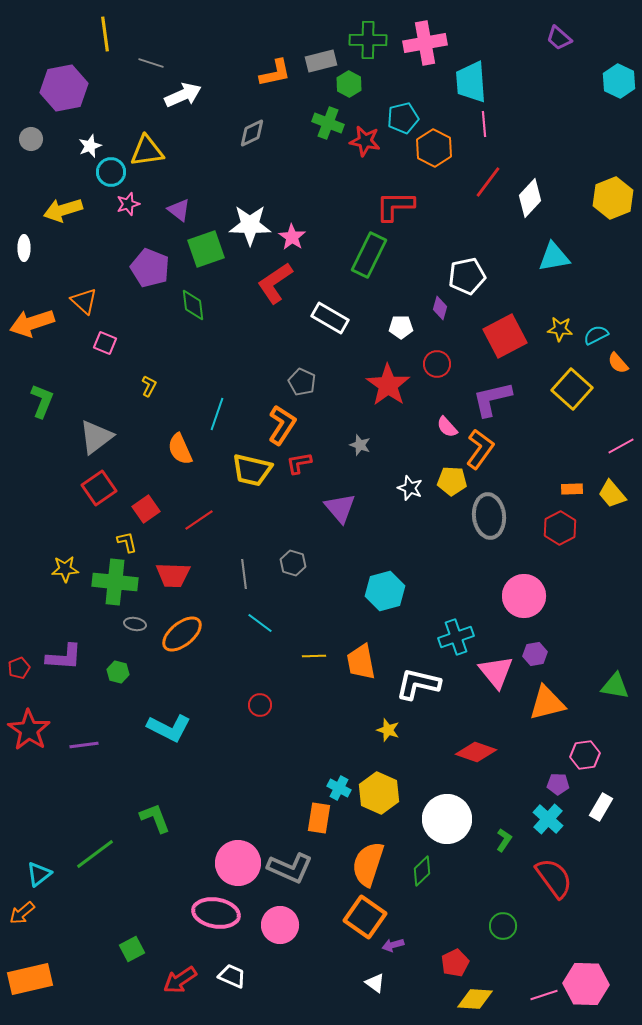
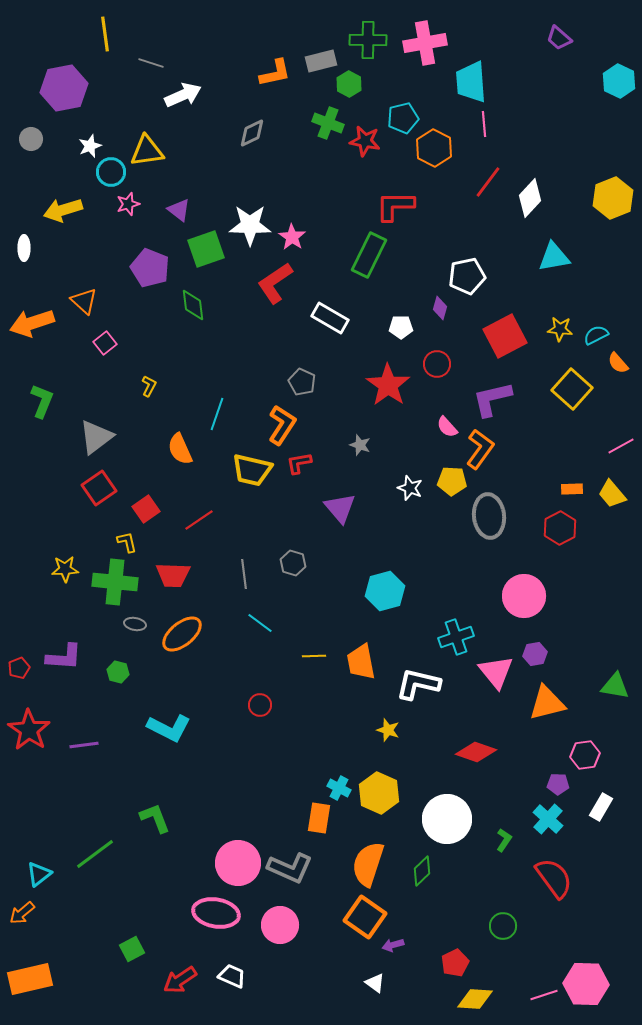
pink square at (105, 343): rotated 30 degrees clockwise
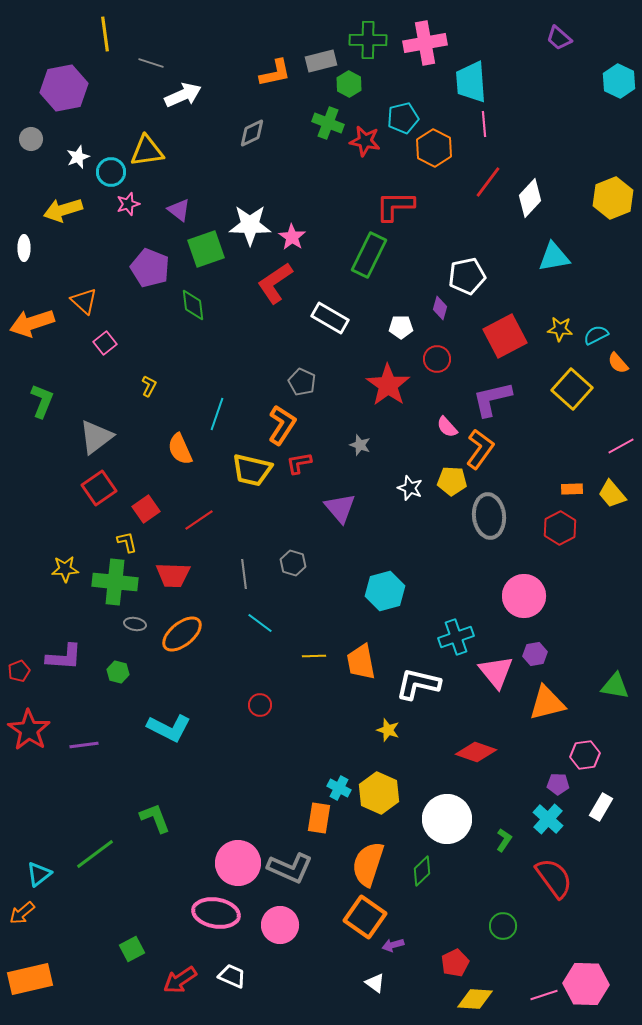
white star at (90, 146): moved 12 px left, 11 px down
red circle at (437, 364): moved 5 px up
red pentagon at (19, 668): moved 3 px down
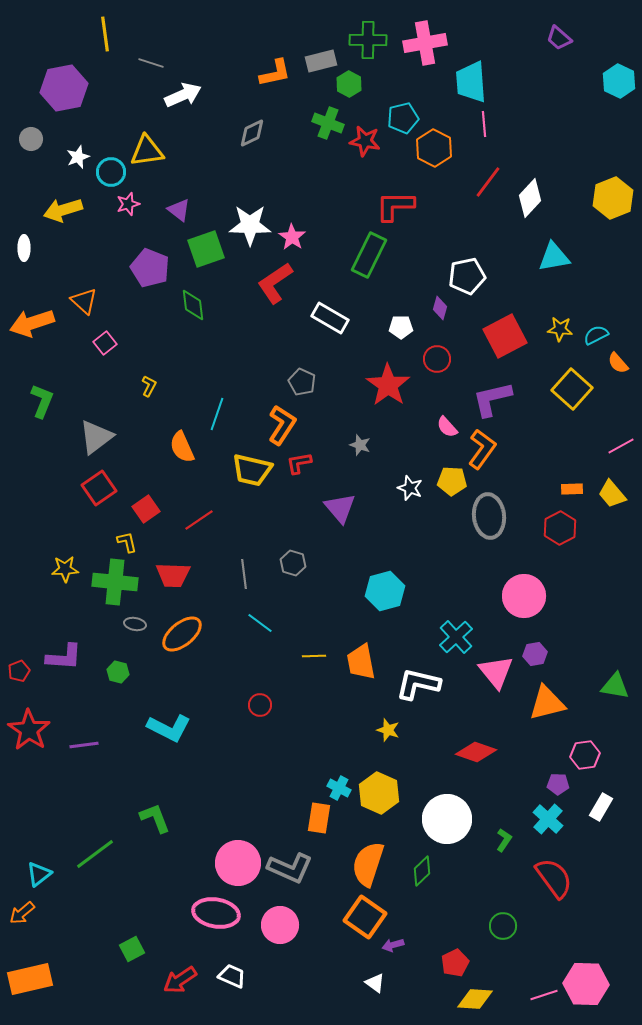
orange semicircle at (180, 449): moved 2 px right, 2 px up
orange L-shape at (480, 449): moved 2 px right
cyan cross at (456, 637): rotated 24 degrees counterclockwise
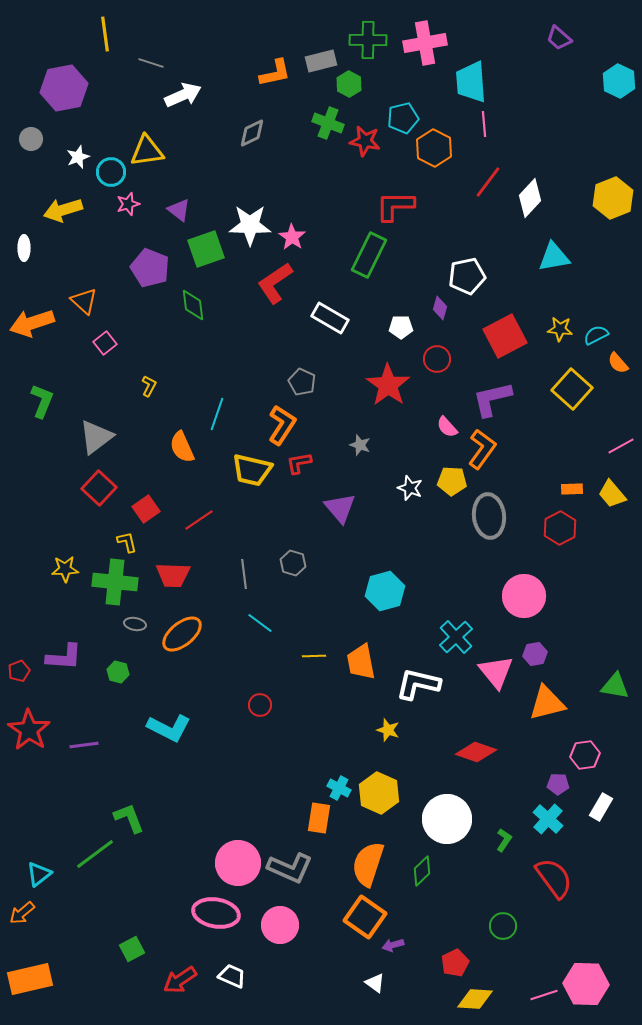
red square at (99, 488): rotated 12 degrees counterclockwise
green L-shape at (155, 818): moved 26 px left
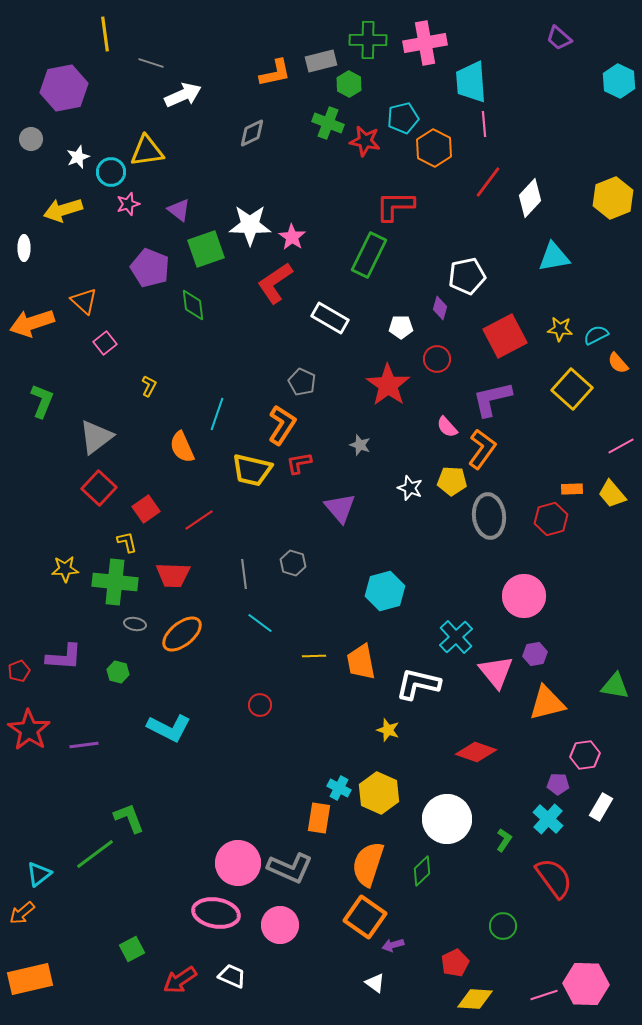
red hexagon at (560, 528): moved 9 px left, 9 px up; rotated 12 degrees clockwise
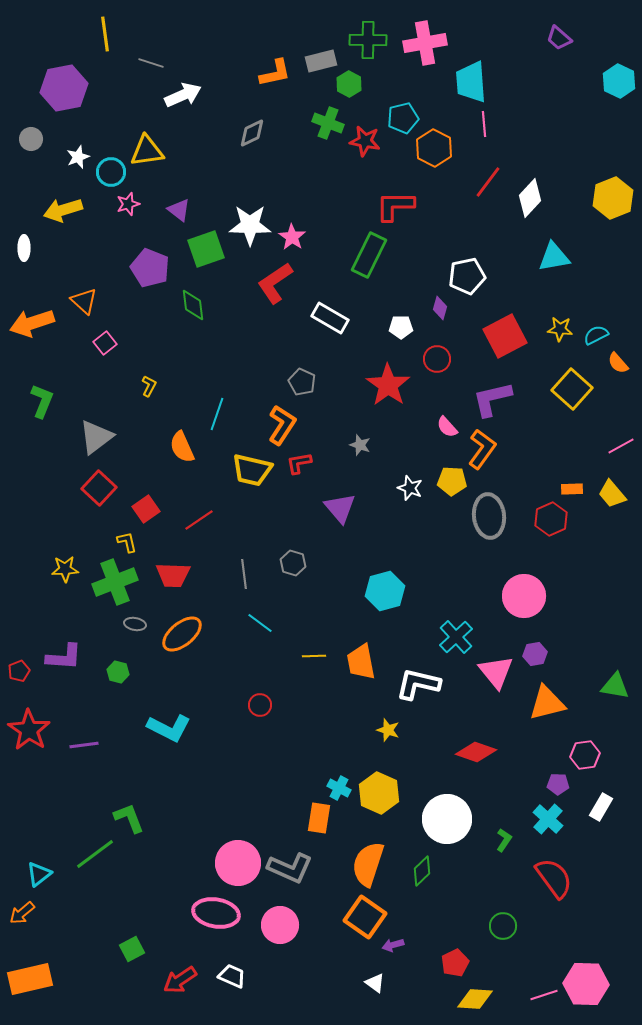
red hexagon at (551, 519): rotated 8 degrees counterclockwise
green cross at (115, 582): rotated 27 degrees counterclockwise
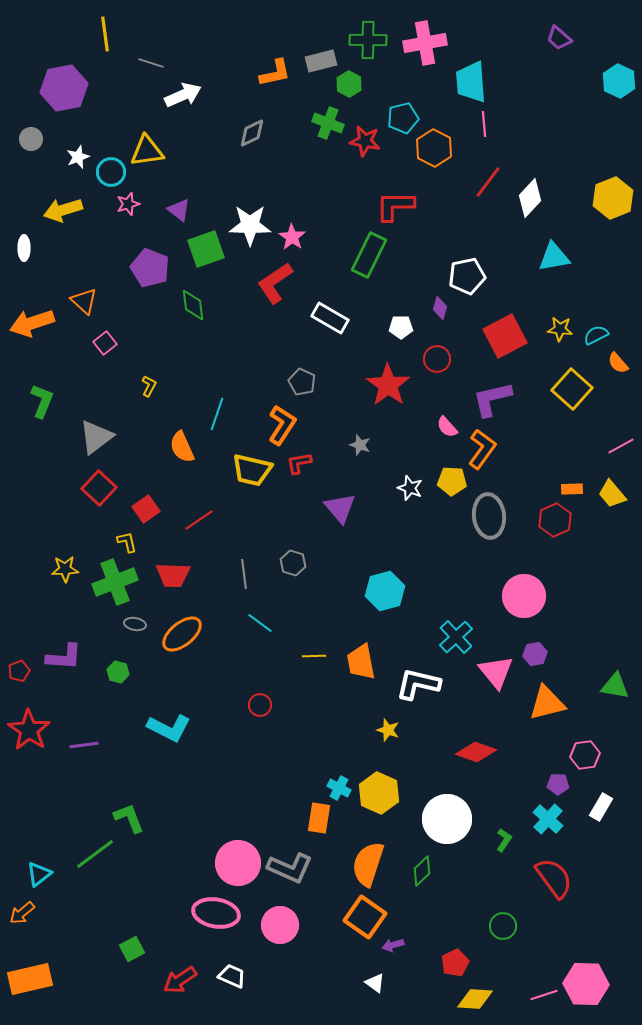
red hexagon at (551, 519): moved 4 px right, 1 px down
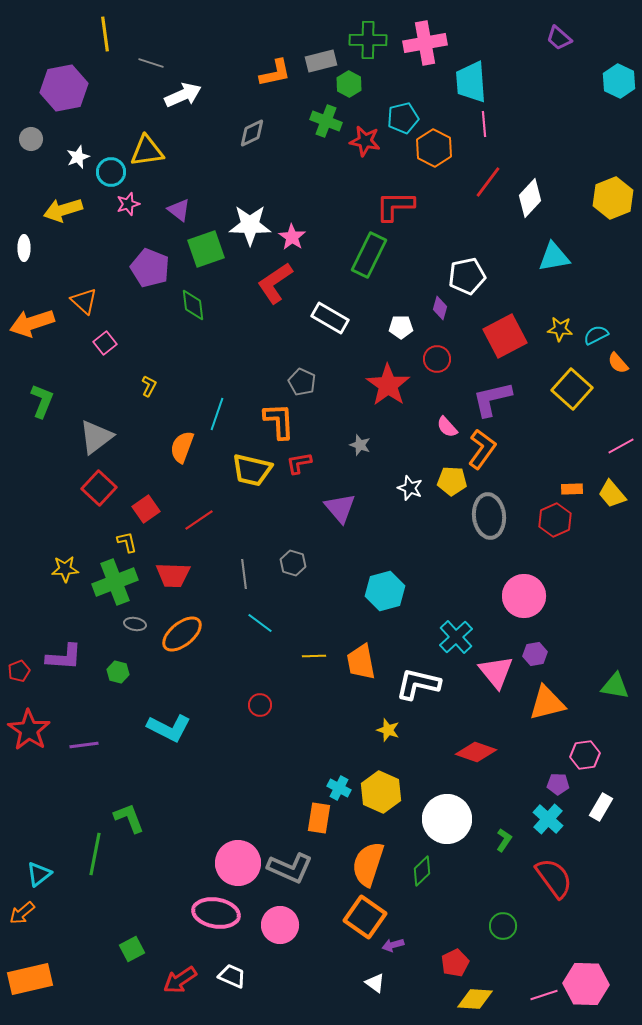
green cross at (328, 123): moved 2 px left, 2 px up
orange L-shape at (282, 425): moved 3 px left, 4 px up; rotated 36 degrees counterclockwise
orange semicircle at (182, 447): rotated 44 degrees clockwise
yellow hexagon at (379, 793): moved 2 px right, 1 px up
green line at (95, 854): rotated 42 degrees counterclockwise
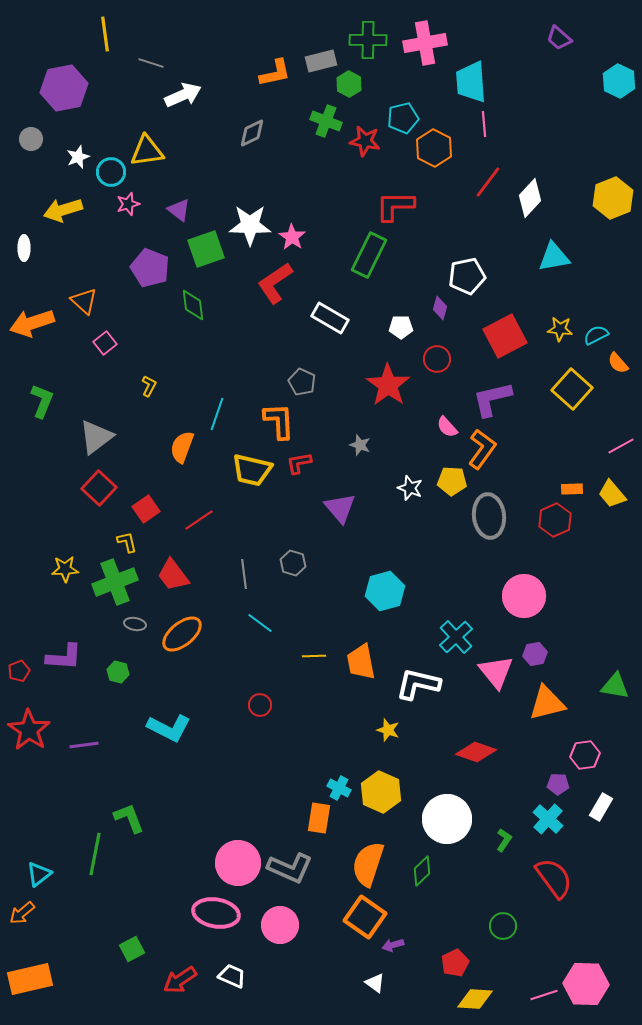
red trapezoid at (173, 575): rotated 51 degrees clockwise
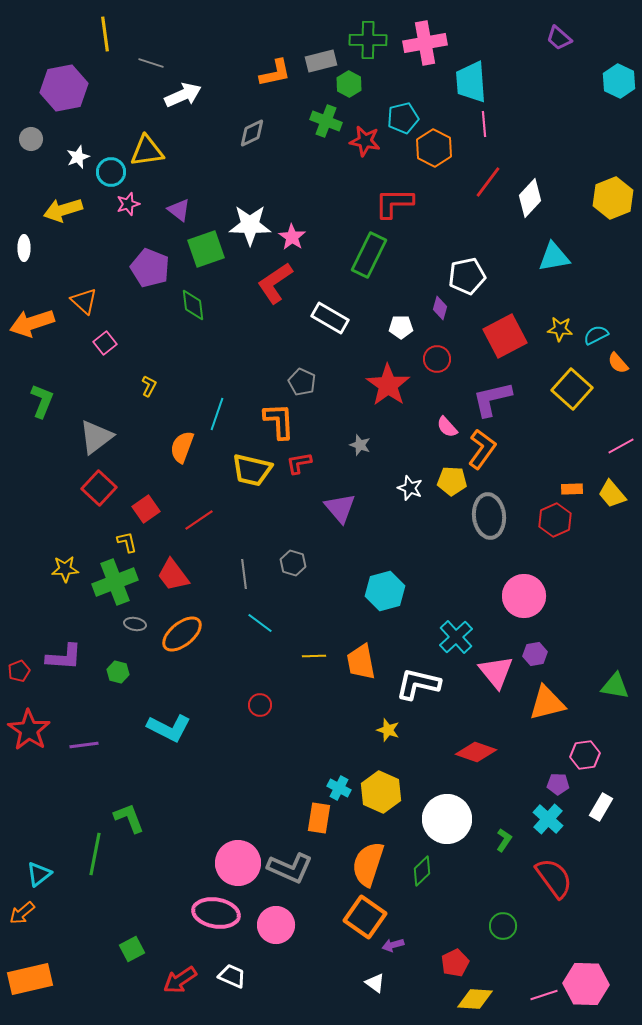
red L-shape at (395, 206): moved 1 px left, 3 px up
pink circle at (280, 925): moved 4 px left
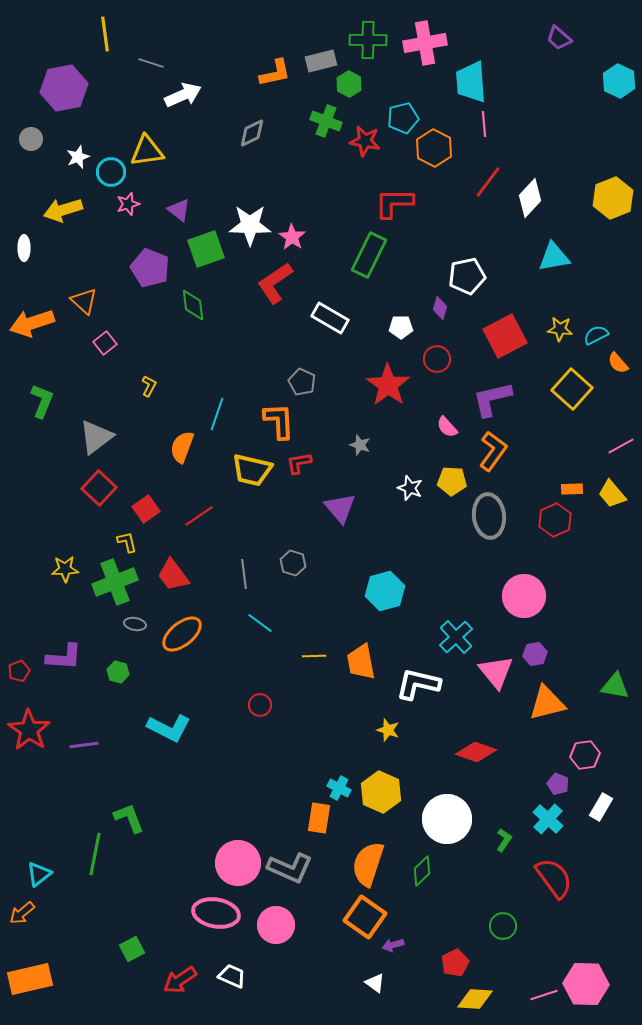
orange L-shape at (482, 449): moved 11 px right, 2 px down
red line at (199, 520): moved 4 px up
purple pentagon at (558, 784): rotated 20 degrees clockwise
